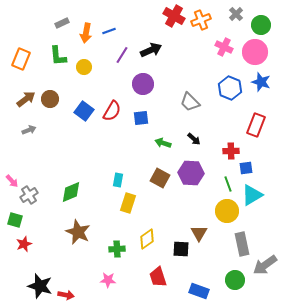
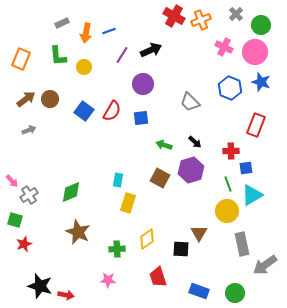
black arrow at (194, 139): moved 1 px right, 3 px down
green arrow at (163, 143): moved 1 px right, 2 px down
purple hexagon at (191, 173): moved 3 px up; rotated 20 degrees counterclockwise
green circle at (235, 280): moved 13 px down
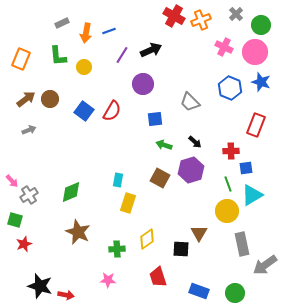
blue square at (141, 118): moved 14 px right, 1 px down
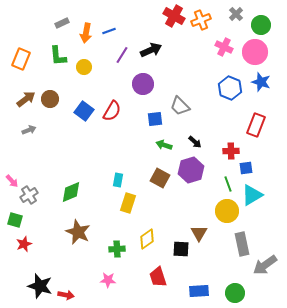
gray trapezoid at (190, 102): moved 10 px left, 4 px down
blue rectangle at (199, 291): rotated 24 degrees counterclockwise
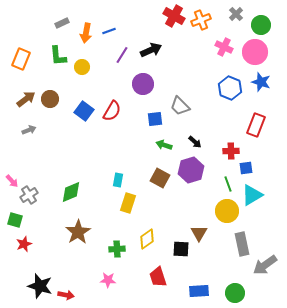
yellow circle at (84, 67): moved 2 px left
brown star at (78, 232): rotated 15 degrees clockwise
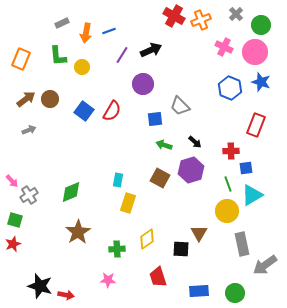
red star at (24, 244): moved 11 px left
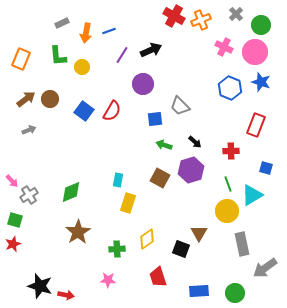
blue square at (246, 168): moved 20 px right; rotated 24 degrees clockwise
black square at (181, 249): rotated 18 degrees clockwise
gray arrow at (265, 265): moved 3 px down
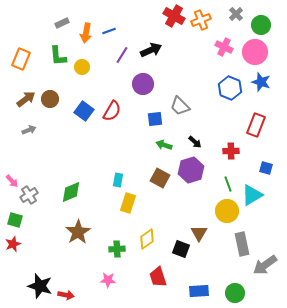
gray arrow at (265, 268): moved 3 px up
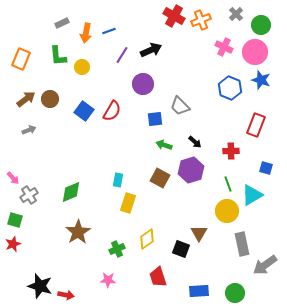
blue star at (261, 82): moved 2 px up
pink arrow at (12, 181): moved 1 px right, 3 px up
green cross at (117, 249): rotated 21 degrees counterclockwise
